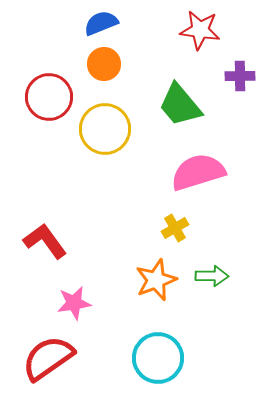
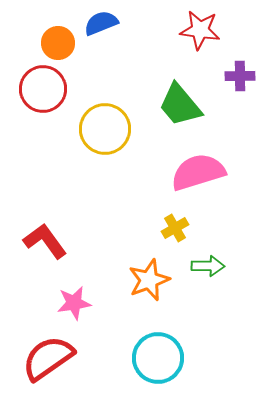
orange circle: moved 46 px left, 21 px up
red circle: moved 6 px left, 8 px up
green arrow: moved 4 px left, 10 px up
orange star: moved 7 px left
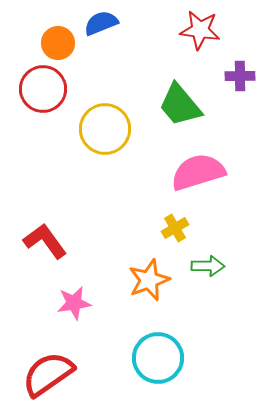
red semicircle: moved 16 px down
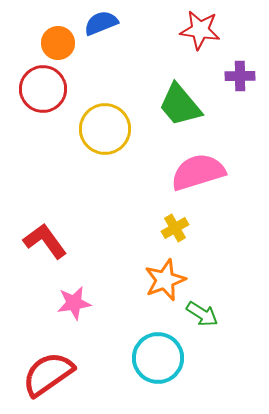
green arrow: moved 6 px left, 48 px down; rotated 32 degrees clockwise
orange star: moved 16 px right
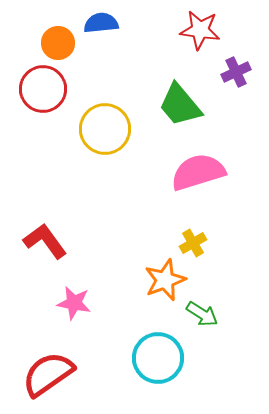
blue semicircle: rotated 16 degrees clockwise
purple cross: moved 4 px left, 4 px up; rotated 24 degrees counterclockwise
yellow cross: moved 18 px right, 15 px down
pink star: rotated 20 degrees clockwise
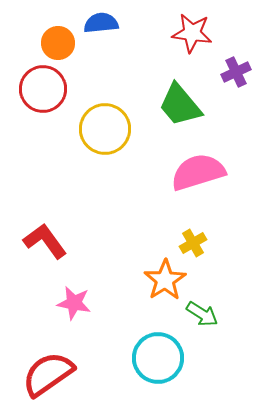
red star: moved 8 px left, 3 px down
orange star: rotated 12 degrees counterclockwise
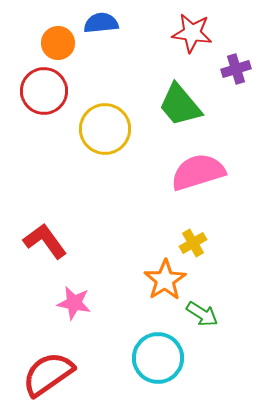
purple cross: moved 3 px up; rotated 8 degrees clockwise
red circle: moved 1 px right, 2 px down
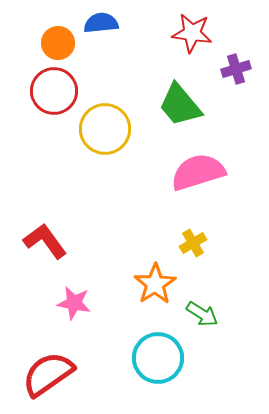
red circle: moved 10 px right
orange star: moved 10 px left, 4 px down
